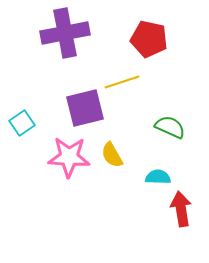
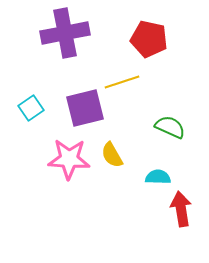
cyan square: moved 9 px right, 15 px up
pink star: moved 2 px down
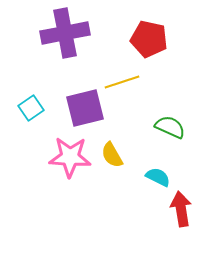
pink star: moved 1 px right, 2 px up
cyan semicircle: rotated 25 degrees clockwise
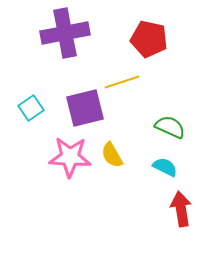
cyan semicircle: moved 7 px right, 10 px up
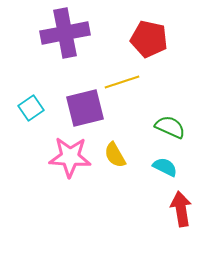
yellow semicircle: moved 3 px right
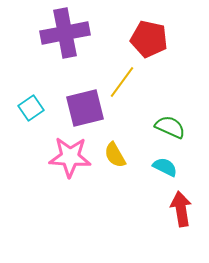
yellow line: rotated 36 degrees counterclockwise
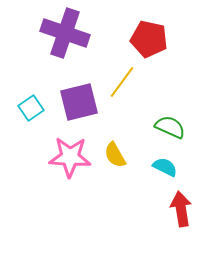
purple cross: rotated 30 degrees clockwise
purple square: moved 6 px left, 6 px up
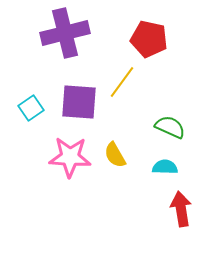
purple cross: rotated 33 degrees counterclockwise
purple square: rotated 18 degrees clockwise
cyan semicircle: rotated 25 degrees counterclockwise
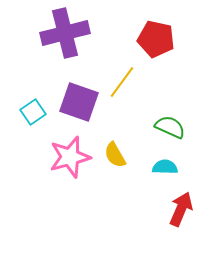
red pentagon: moved 7 px right
purple square: rotated 15 degrees clockwise
cyan square: moved 2 px right, 4 px down
pink star: rotated 18 degrees counterclockwise
red arrow: rotated 32 degrees clockwise
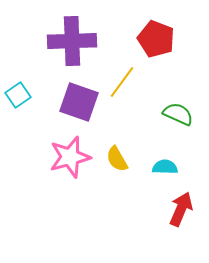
purple cross: moved 7 px right, 8 px down; rotated 12 degrees clockwise
red pentagon: rotated 9 degrees clockwise
cyan square: moved 15 px left, 17 px up
green semicircle: moved 8 px right, 13 px up
yellow semicircle: moved 2 px right, 4 px down
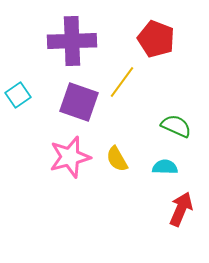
green semicircle: moved 2 px left, 12 px down
